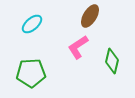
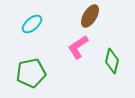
green pentagon: rotated 8 degrees counterclockwise
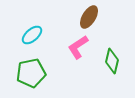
brown ellipse: moved 1 px left, 1 px down
cyan ellipse: moved 11 px down
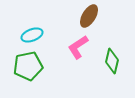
brown ellipse: moved 1 px up
cyan ellipse: rotated 20 degrees clockwise
green pentagon: moved 3 px left, 7 px up
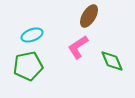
green diamond: rotated 35 degrees counterclockwise
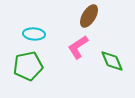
cyan ellipse: moved 2 px right, 1 px up; rotated 25 degrees clockwise
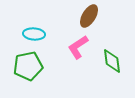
green diamond: rotated 15 degrees clockwise
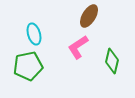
cyan ellipse: rotated 70 degrees clockwise
green diamond: rotated 20 degrees clockwise
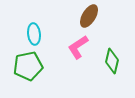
cyan ellipse: rotated 10 degrees clockwise
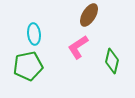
brown ellipse: moved 1 px up
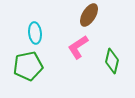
cyan ellipse: moved 1 px right, 1 px up
